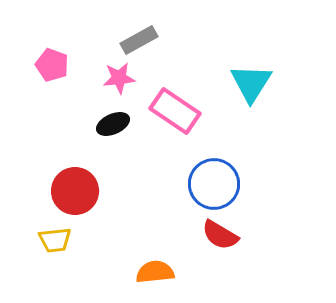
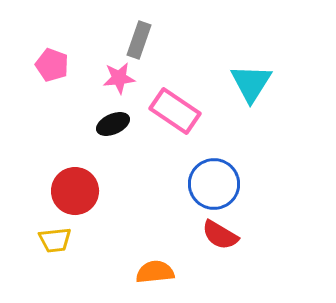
gray rectangle: rotated 42 degrees counterclockwise
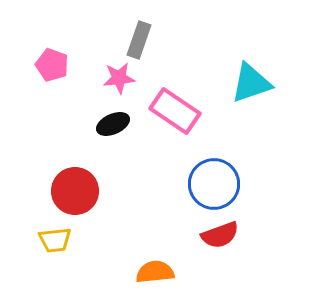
cyan triangle: rotated 39 degrees clockwise
red semicircle: rotated 51 degrees counterclockwise
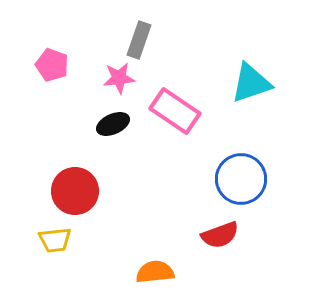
blue circle: moved 27 px right, 5 px up
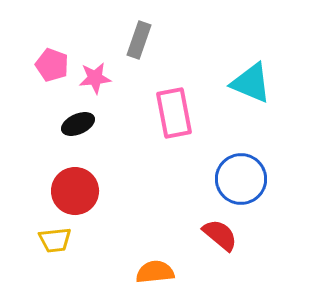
pink star: moved 24 px left
cyan triangle: rotated 42 degrees clockwise
pink rectangle: moved 1 px left, 2 px down; rotated 45 degrees clockwise
black ellipse: moved 35 px left
red semicircle: rotated 120 degrees counterclockwise
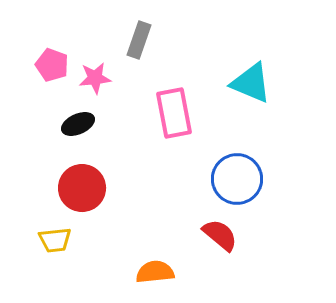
blue circle: moved 4 px left
red circle: moved 7 px right, 3 px up
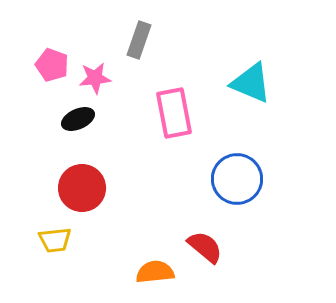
black ellipse: moved 5 px up
red semicircle: moved 15 px left, 12 px down
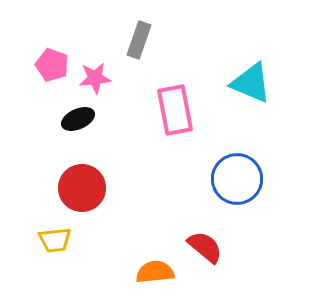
pink rectangle: moved 1 px right, 3 px up
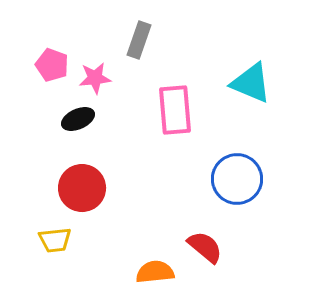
pink rectangle: rotated 6 degrees clockwise
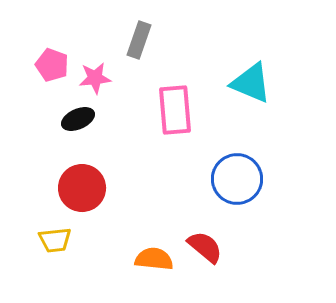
orange semicircle: moved 1 px left, 13 px up; rotated 12 degrees clockwise
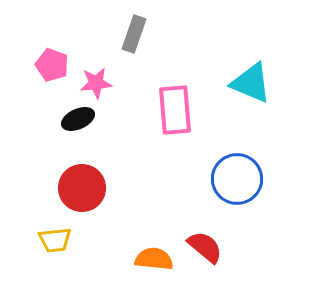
gray rectangle: moved 5 px left, 6 px up
pink star: moved 1 px right, 5 px down
